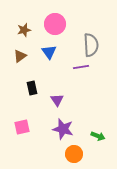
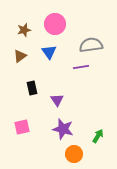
gray semicircle: rotated 95 degrees counterclockwise
green arrow: rotated 80 degrees counterclockwise
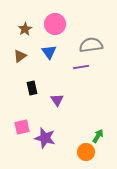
brown star: moved 1 px right, 1 px up; rotated 16 degrees counterclockwise
purple star: moved 18 px left, 9 px down
orange circle: moved 12 px right, 2 px up
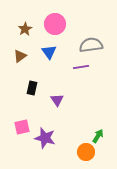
black rectangle: rotated 24 degrees clockwise
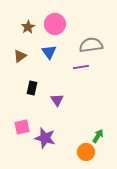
brown star: moved 3 px right, 2 px up
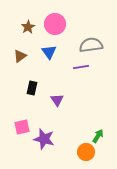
purple star: moved 1 px left, 1 px down
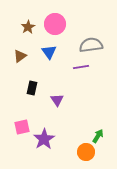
purple star: rotated 25 degrees clockwise
